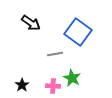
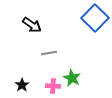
black arrow: moved 1 px right, 2 px down
blue square: moved 17 px right, 14 px up; rotated 8 degrees clockwise
gray line: moved 6 px left, 1 px up
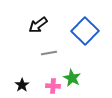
blue square: moved 10 px left, 13 px down
black arrow: moved 6 px right; rotated 108 degrees clockwise
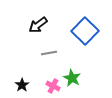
pink cross: rotated 24 degrees clockwise
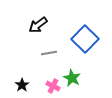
blue square: moved 8 px down
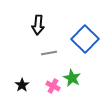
black arrow: rotated 48 degrees counterclockwise
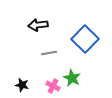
black arrow: rotated 78 degrees clockwise
black star: rotated 24 degrees counterclockwise
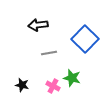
green star: rotated 12 degrees counterclockwise
